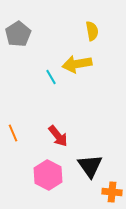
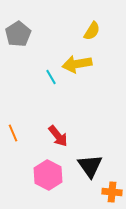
yellow semicircle: rotated 42 degrees clockwise
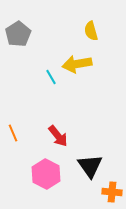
yellow semicircle: moved 1 px left; rotated 132 degrees clockwise
pink hexagon: moved 2 px left, 1 px up
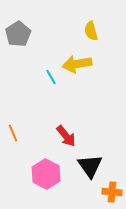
red arrow: moved 8 px right
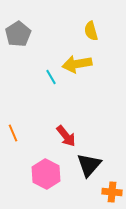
black triangle: moved 1 px left, 1 px up; rotated 16 degrees clockwise
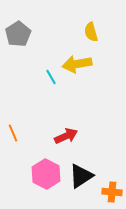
yellow semicircle: moved 1 px down
red arrow: rotated 75 degrees counterclockwise
black triangle: moved 8 px left, 11 px down; rotated 16 degrees clockwise
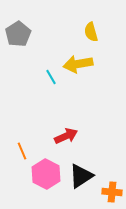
yellow arrow: moved 1 px right
orange line: moved 9 px right, 18 px down
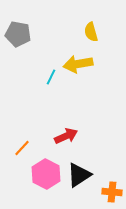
gray pentagon: rotated 30 degrees counterclockwise
cyan line: rotated 56 degrees clockwise
orange line: moved 3 px up; rotated 66 degrees clockwise
black triangle: moved 2 px left, 1 px up
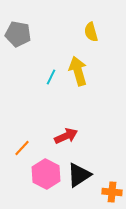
yellow arrow: moved 7 px down; rotated 84 degrees clockwise
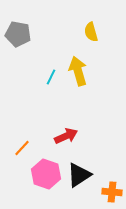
pink hexagon: rotated 8 degrees counterclockwise
